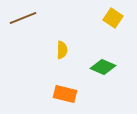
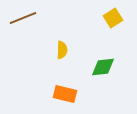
yellow square: rotated 24 degrees clockwise
green diamond: rotated 30 degrees counterclockwise
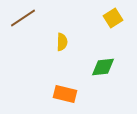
brown line: rotated 12 degrees counterclockwise
yellow semicircle: moved 8 px up
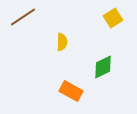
brown line: moved 1 px up
green diamond: rotated 20 degrees counterclockwise
orange rectangle: moved 6 px right, 3 px up; rotated 15 degrees clockwise
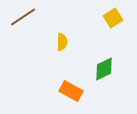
green diamond: moved 1 px right, 2 px down
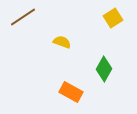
yellow semicircle: rotated 72 degrees counterclockwise
green diamond: rotated 35 degrees counterclockwise
orange rectangle: moved 1 px down
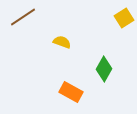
yellow square: moved 11 px right
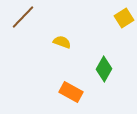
brown line: rotated 12 degrees counterclockwise
